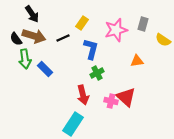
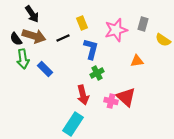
yellow rectangle: rotated 56 degrees counterclockwise
green arrow: moved 2 px left
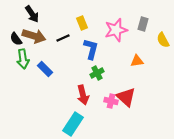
yellow semicircle: rotated 28 degrees clockwise
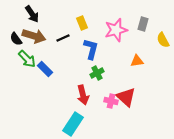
green arrow: moved 4 px right; rotated 36 degrees counterclockwise
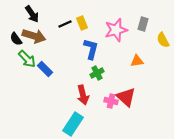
black line: moved 2 px right, 14 px up
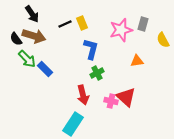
pink star: moved 5 px right
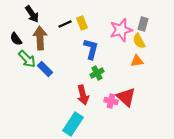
brown arrow: moved 6 px right, 2 px down; rotated 110 degrees counterclockwise
yellow semicircle: moved 24 px left, 1 px down
